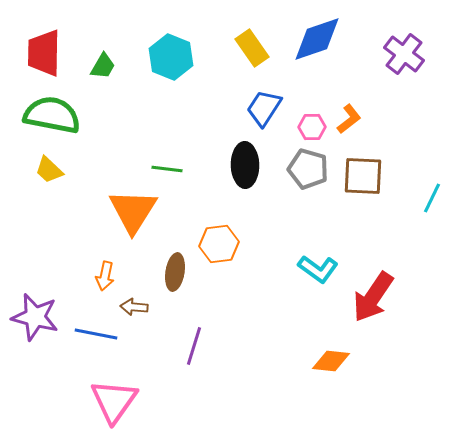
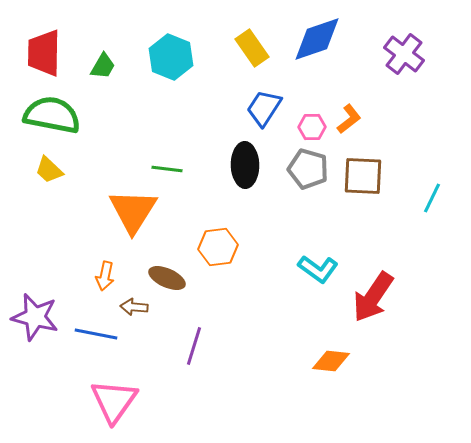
orange hexagon: moved 1 px left, 3 px down
brown ellipse: moved 8 px left, 6 px down; rotated 75 degrees counterclockwise
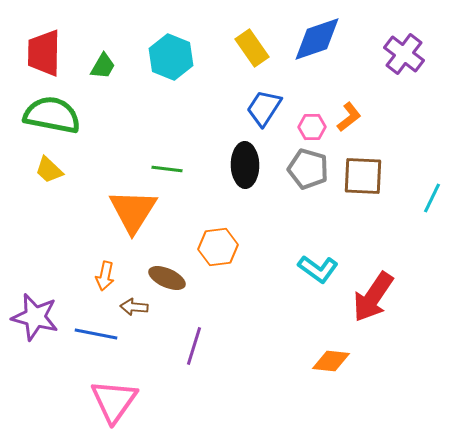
orange L-shape: moved 2 px up
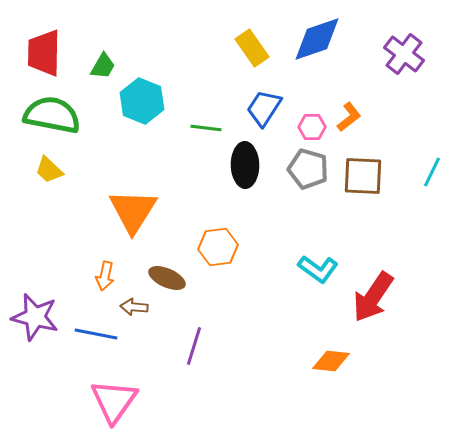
cyan hexagon: moved 29 px left, 44 px down
green line: moved 39 px right, 41 px up
cyan line: moved 26 px up
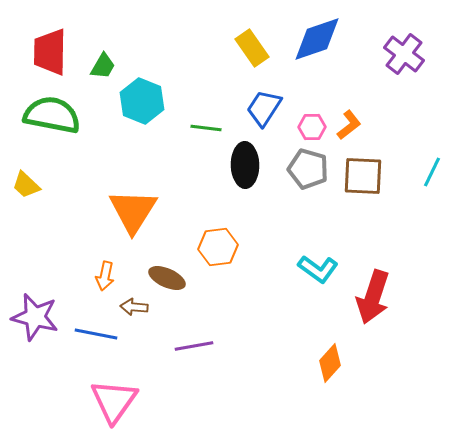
red trapezoid: moved 6 px right, 1 px up
orange L-shape: moved 8 px down
yellow trapezoid: moved 23 px left, 15 px down
red arrow: rotated 16 degrees counterclockwise
purple line: rotated 63 degrees clockwise
orange diamond: moved 1 px left, 2 px down; rotated 54 degrees counterclockwise
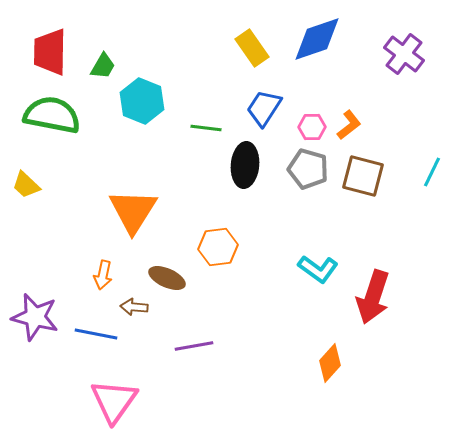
black ellipse: rotated 6 degrees clockwise
brown square: rotated 12 degrees clockwise
orange arrow: moved 2 px left, 1 px up
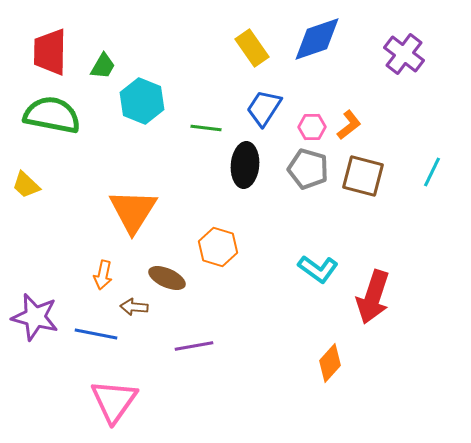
orange hexagon: rotated 24 degrees clockwise
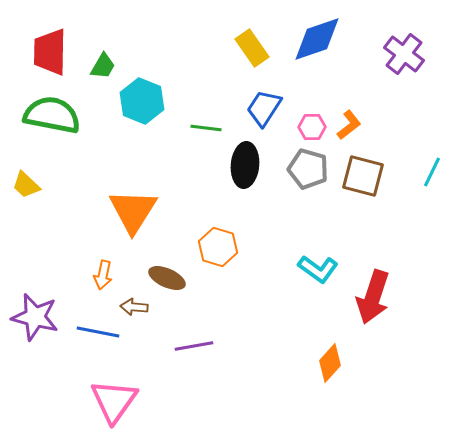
blue line: moved 2 px right, 2 px up
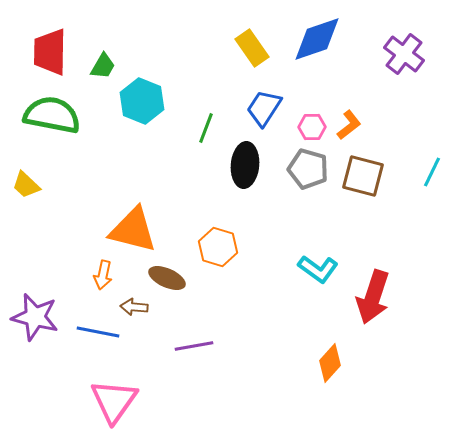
green line: rotated 76 degrees counterclockwise
orange triangle: moved 19 px down; rotated 48 degrees counterclockwise
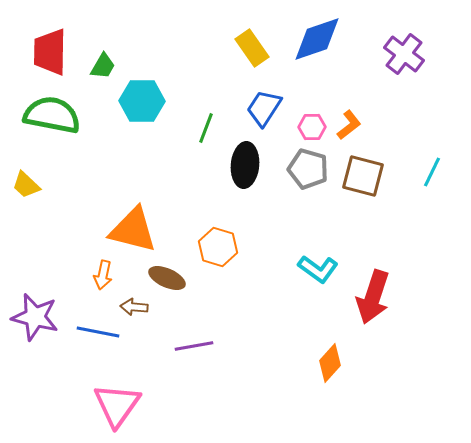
cyan hexagon: rotated 21 degrees counterclockwise
pink triangle: moved 3 px right, 4 px down
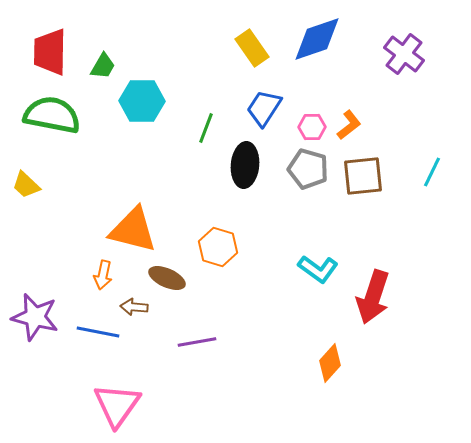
brown square: rotated 21 degrees counterclockwise
purple line: moved 3 px right, 4 px up
